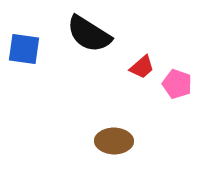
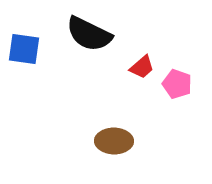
black semicircle: rotated 6 degrees counterclockwise
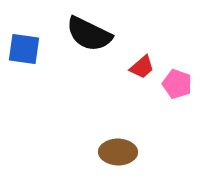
brown ellipse: moved 4 px right, 11 px down
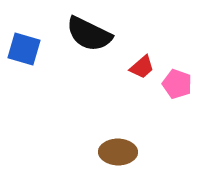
blue square: rotated 8 degrees clockwise
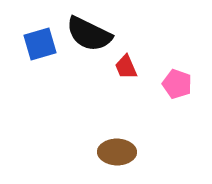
blue square: moved 16 px right, 5 px up; rotated 32 degrees counterclockwise
red trapezoid: moved 16 px left; rotated 108 degrees clockwise
brown ellipse: moved 1 px left
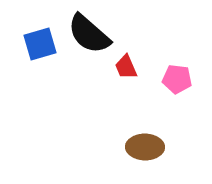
black semicircle: rotated 15 degrees clockwise
pink pentagon: moved 5 px up; rotated 12 degrees counterclockwise
brown ellipse: moved 28 px right, 5 px up
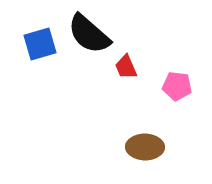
pink pentagon: moved 7 px down
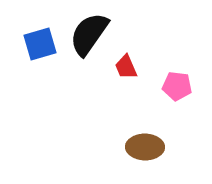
black semicircle: rotated 84 degrees clockwise
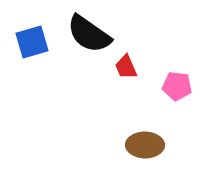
black semicircle: rotated 90 degrees counterclockwise
blue square: moved 8 px left, 2 px up
brown ellipse: moved 2 px up
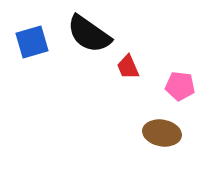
red trapezoid: moved 2 px right
pink pentagon: moved 3 px right
brown ellipse: moved 17 px right, 12 px up; rotated 9 degrees clockwise
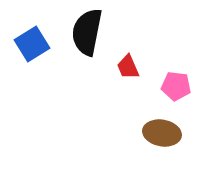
black semicircle: moved 2 px left, 2 px up; rotated 66 degrees clockwise
blue square: moved 2 px down; rotated 16 degrees counterclockwise
pink pentagon: moved 4 px left
